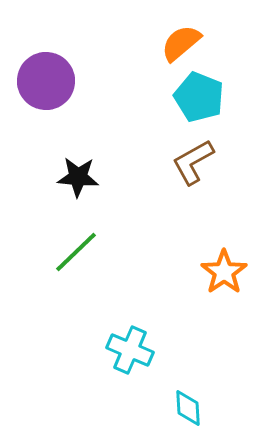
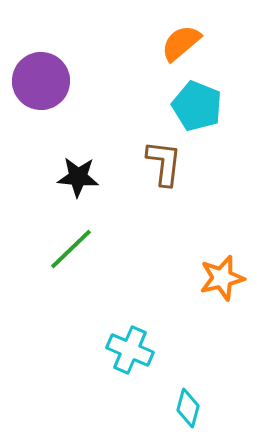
purple circle: moved 5 px left
cyan pentagon: moved 2 px left, 9 px down
brown L-shape: moved 29 px left, 1 px down; rotated 126 degrees clockwise
green line: moved 5 px left, 3 px up
orange star: moved 2 px left, 6 px down; rotated 21 degrees clockwise
cyan diamond: rotated 18 degrees clockwise
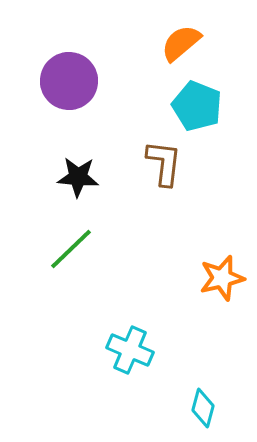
purple circle: moved 28 px right
cyan diamond: moved 15 px right
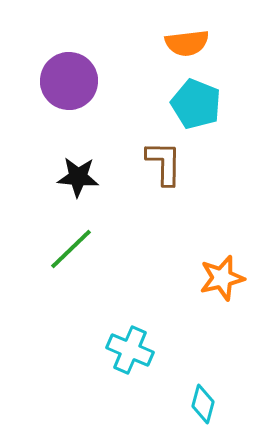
orange semicircle: moved 6 px right; rotated 147 degrees counterclockwise
cyan pentagon: moved 1 px left, 2 px up
brown L-shape: rotated 6 degrees counterclockwise
cyan diamond: moved 4 px up
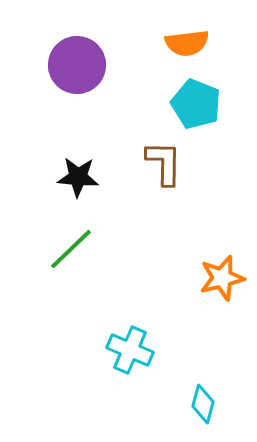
purple circle: moved 8 px right, 16 px up
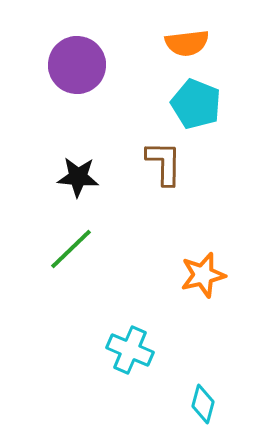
orange star: moved 19 px left, 3 px up
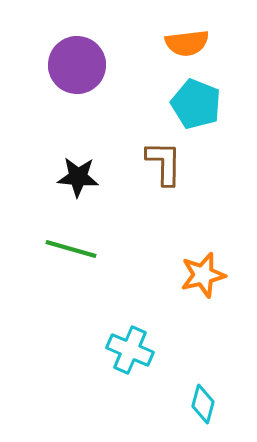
green line: rotated 60 degrees clockwise
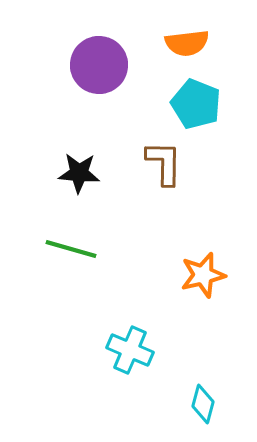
purple circle: moved 22 px right
black star: moved 1 px right, 4 px up
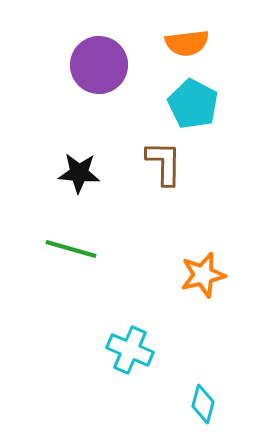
cyan pentagon: moved 3 px left; rotated 6 degrees clockwise
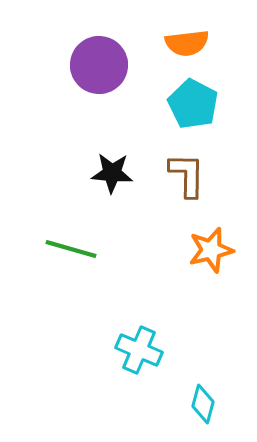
brown L-shape: moved 23 px right, 12 px down
black star: moved 33 px right
orange star: moved 8 px right, 25 px up
cyan cross: moved 9 px right
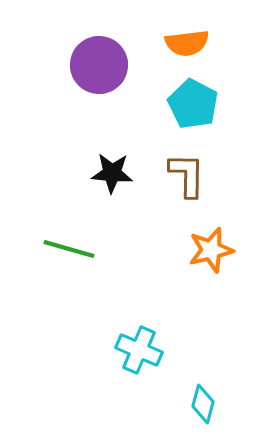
green line: moved 2 px left
